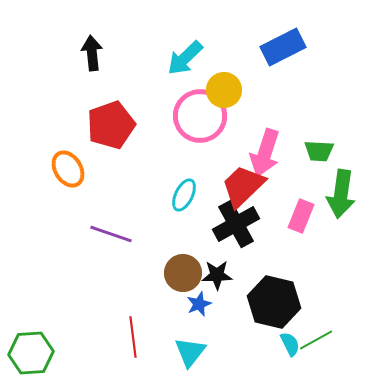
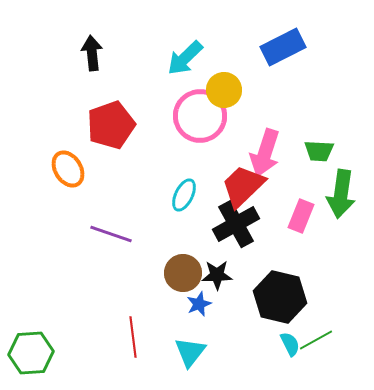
black hexagon: moved 6 px right, 5 px up
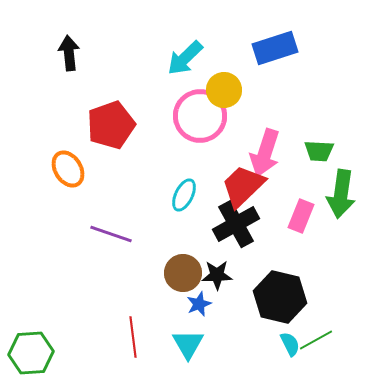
blue rectangle: moved 8 px left, 1 px down; rotated 9 degrees clockwise
black arrow: moved 23 px left
cyan triangle: moved 2 px left, 8 px up; rotated 8 degrees counterclockwise
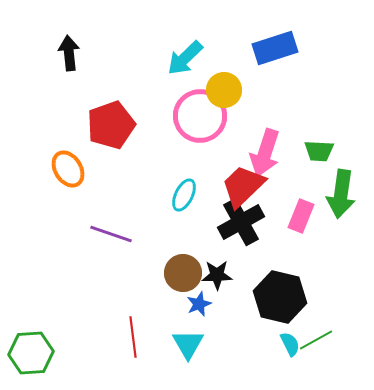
black cross: moved 5 px right, 2 px up
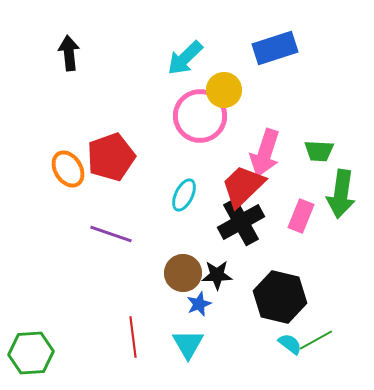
red pentagon: moved 32 px down
cyan semicircle: rotated 25 degrees counterclockwise
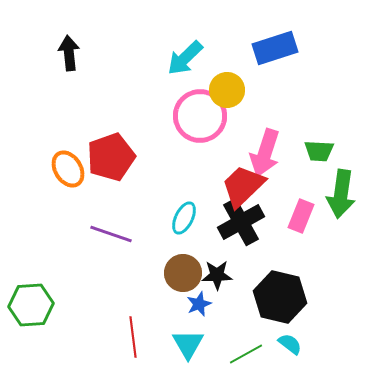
yellow circle: moved 3 px right
cyan ellipse: moved 23 px down
green line: moved 70 px left, 14 px down
green hexagon: moved 48 px up
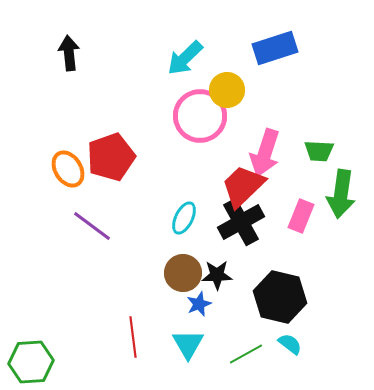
purple line: moved 19 px left, 8 px up; rotated 18 degrees clockwise
green hexagon: moved 57 px down
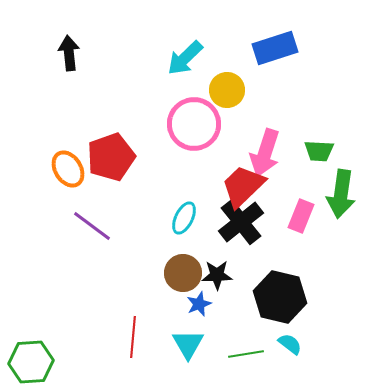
pink circle: moved 6 px left, 8 px down
black cross: rotated 9 degrees counterclockwise
red line: rotated 12 degrees clockwise
green line: rotated 20 degrees clockwise
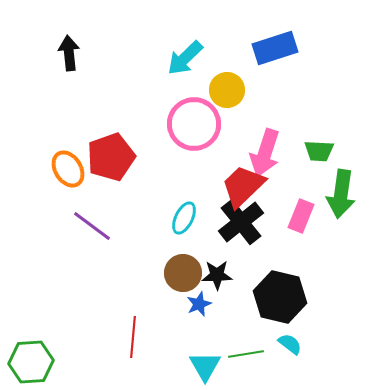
cyan triangle: moved 17 px right, 22 px down
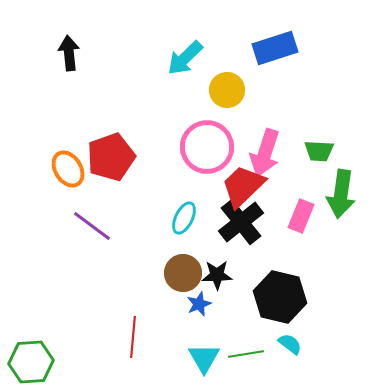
pink circle: moved 13 px right, 23 px down
cyan triangle: moved 1 px left, 8 px up
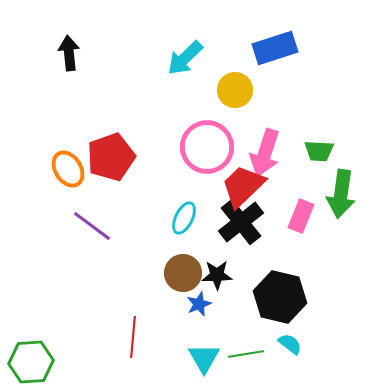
yellow circle: moved 8 px right
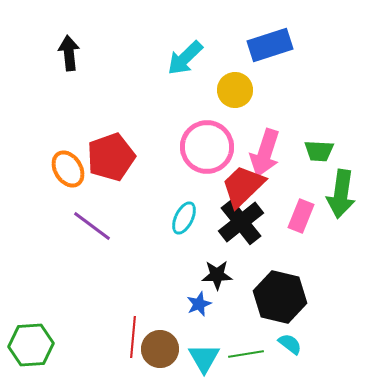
blue rectangle: moved 5 px left, 3 px up
brown circle: moved 23 px left, 76 px down
green hexagon: moved 17 px up
